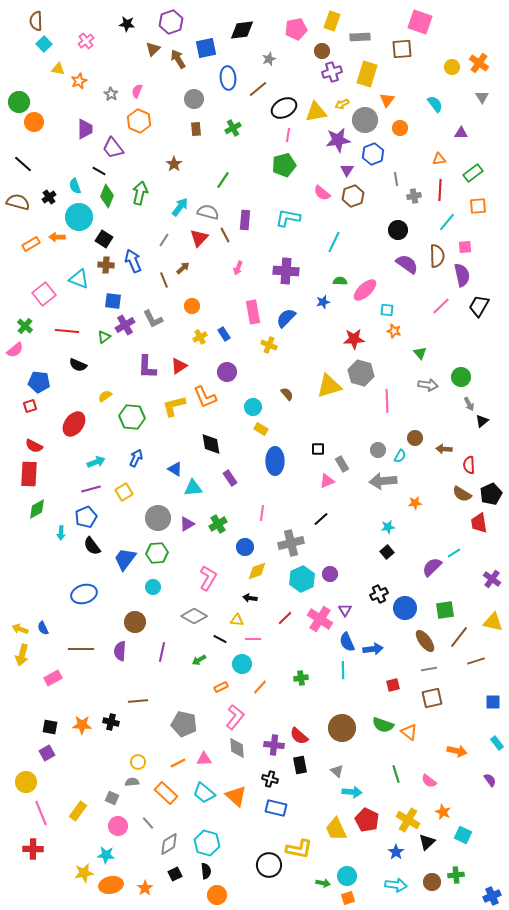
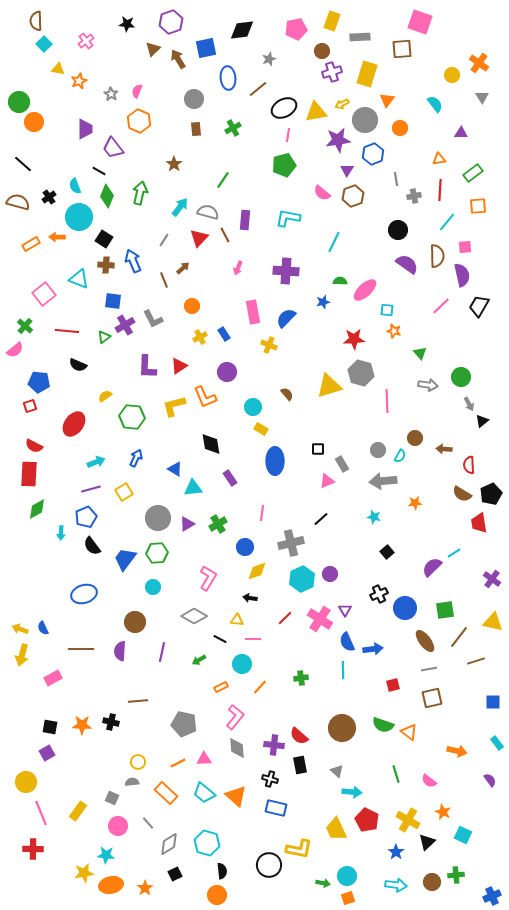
yellow circle at (452, 67): moved 8 px down
cyan star at (388, 527): moved 14 px left, 10 px up; rotated 24 degrees clockwise
black semicircle at (206, 871): moved 16 px right
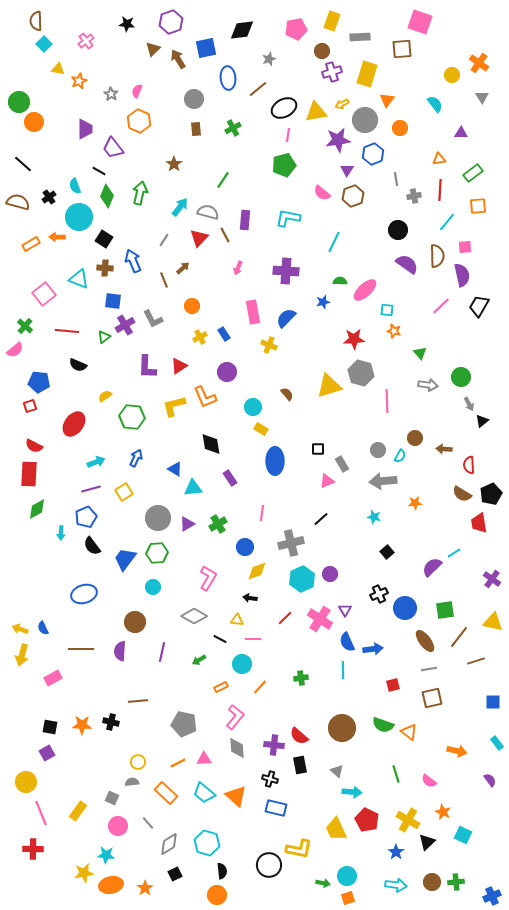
brown cross at (106, 265): moved 1 px left, 3 px down
green cross at (456, 875): moved 7 px down
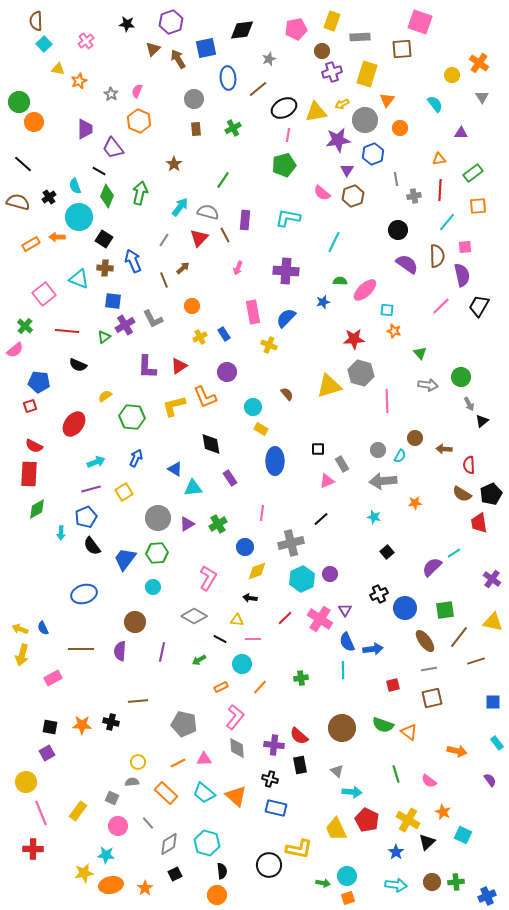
blue cross at (492, 896): moved 5 px left
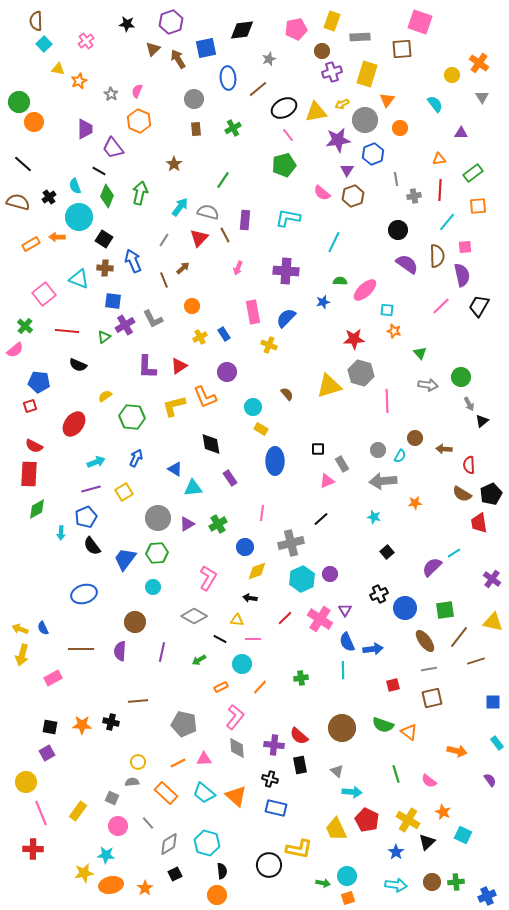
pink line at (288, 135): rotated 48 degrees counterclockwise
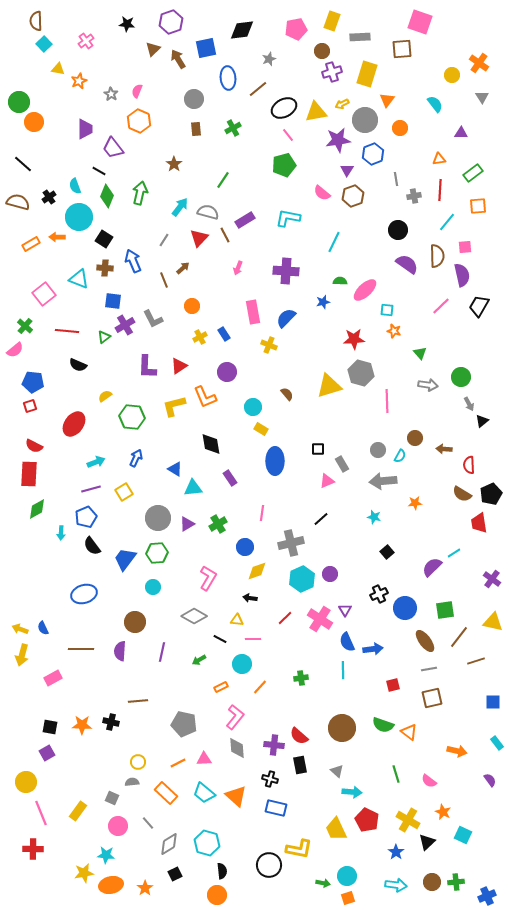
purple rectangle at (245, 220): rotated 54 degrees clockwise
blue pentagon at (39, 382): moved 6 px left
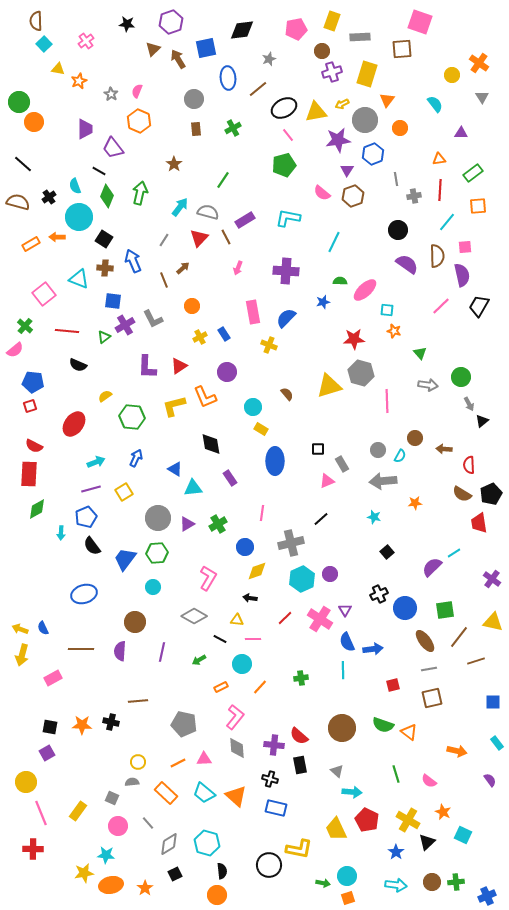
brown line at (225, 235): moved 1 px right, 2 px down
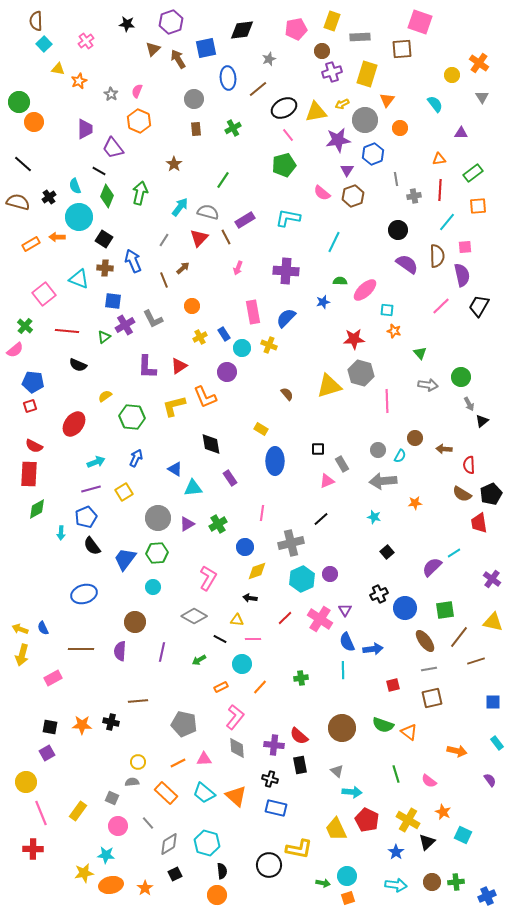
cyan circle at (253, 407): moved 11 px left, 59 px up
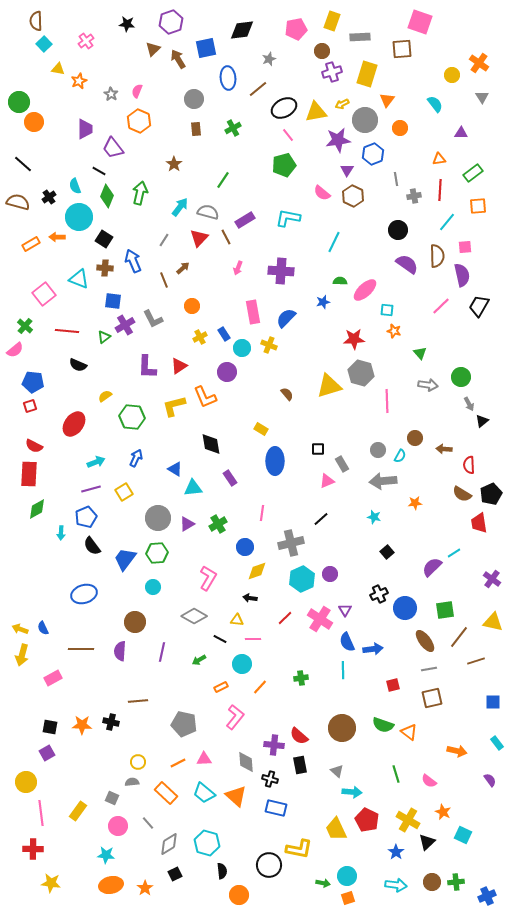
brown hexagon at (353, 196): rotated 15 degrees counterclockwise
purple cross at (286, 271): moved 5 px left
gray diamond at (237, 748): moved 9 px right, 14 px down
pink line at (41, 813): rotated 15 degrees clockwise
yellow star at (84, 873): moved 33 px left, 10 px down; rotated 18 degrees clockwise
orange circle at (217, 895): moved 22 px right
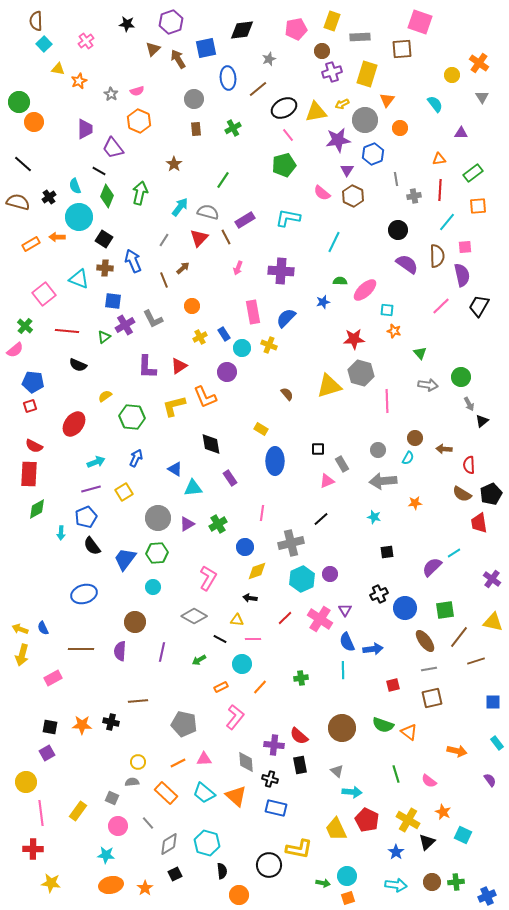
pink semicircle at (137, 91): rotated 128 degrees counterclockwise
cyan semicircle at (400, 456): moved 8 px right, 2 px down
black square at (387, 552): rotated 32 degrees clockwise
